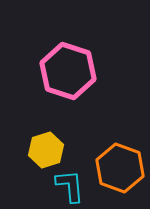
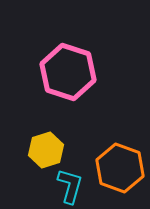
pink hexagon: moved 1 px down
cyan L-shape: rotated 21 degrees clockwise
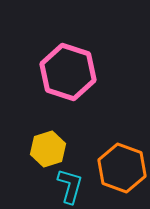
yellow hexagon: moved 2 px right, 1 px up
orange hexagon: moved 2 px right
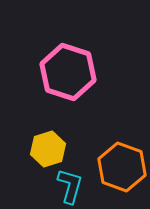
orange hexagon: moved 1 px up
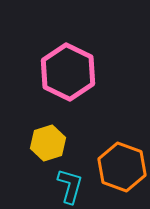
pink hexagon: rotated 8 degrees clockwise
yellow hexagon: moved 6 px up
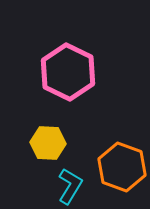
yellow hexagon: rotated 20 degrees clockwise
cyan L-shape: rotated 15 degrees clockwise
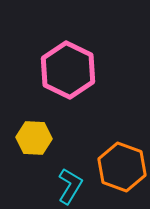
pink hexagon: moved 2 px up
yellow hexagon: moved 14 px left, 5 px up
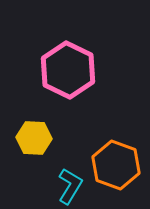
orange hexagon: moved 6 px left, 2 px up
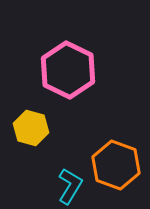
yellow hexagon: moved 3 px left, 10 px up; rotated 12 degrees clockwise
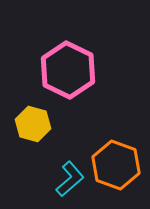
yellow hexagon: moved 2 px right, 4 px up
cyan L-shape: moved 7 px up; rotated 18 degrees clockwise
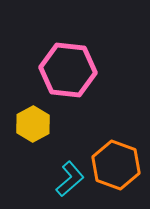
pink hexagon: rotated 20 degrees counterclockwise
yellow hexagon: rotated 16 degrees clockwise
